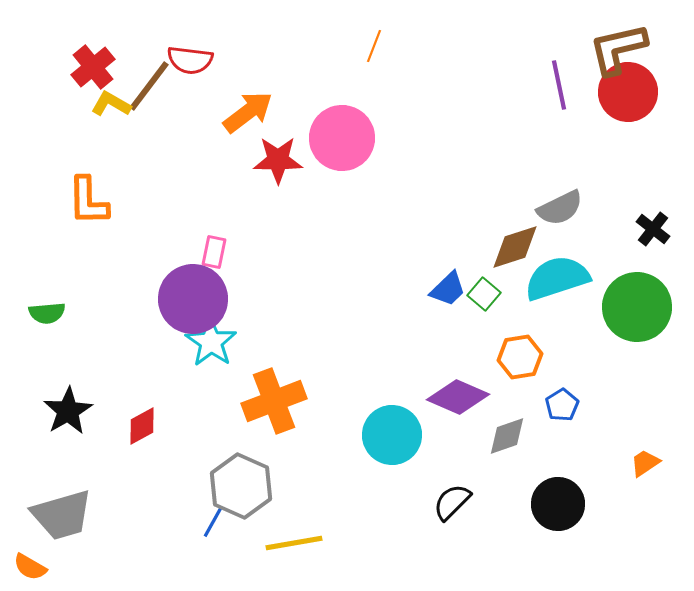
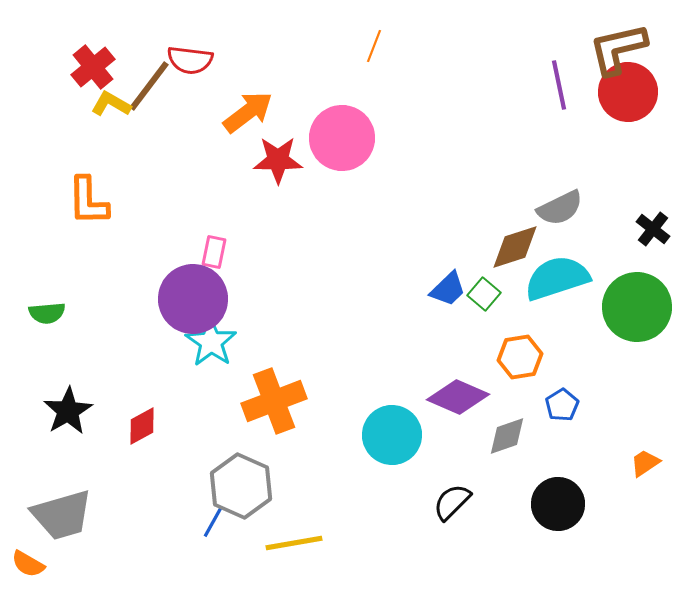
orange semicircle: moved 2 px left, 3 px up
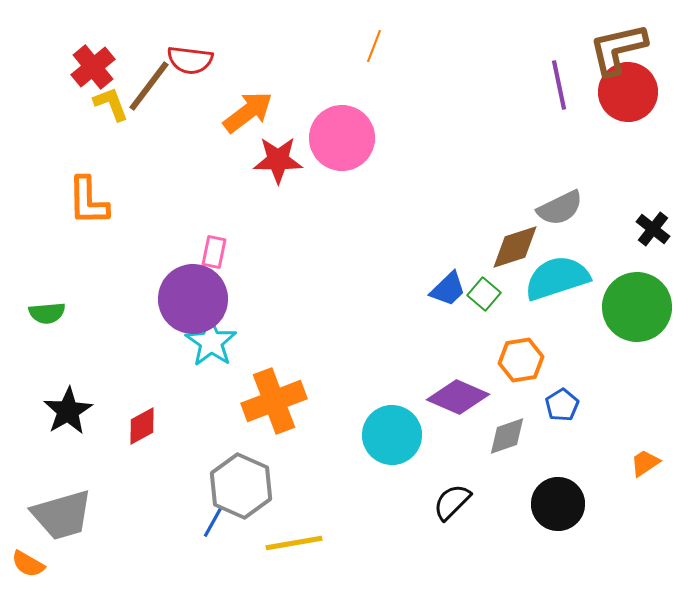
yellow L-shape: rotated 39 degrees clockwise
orange hexagon: moved 1 px right, 3 px down
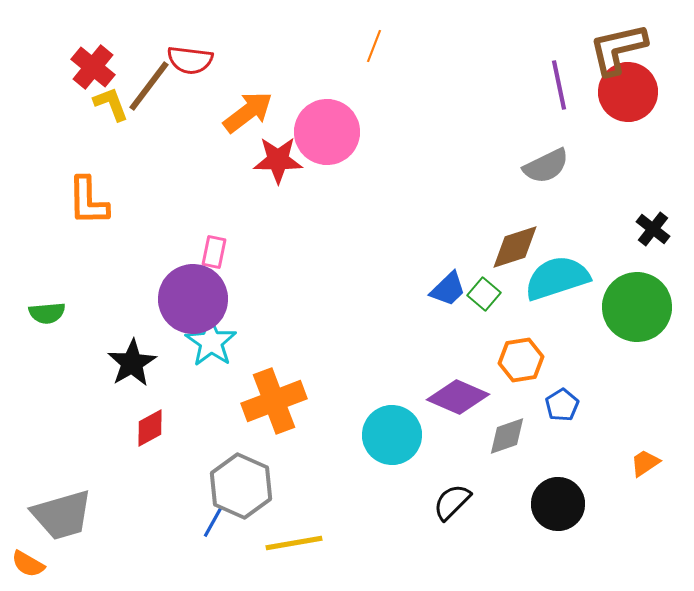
red cross: rotated 12 degrees counterclockwise
pink circle: moved 15 px left, 6 px up
gray semicircle: moved 14 px left, 42 px up
black star: moved 64 px right, 48 px up
red diamond: moved 8 px right, 2 px down
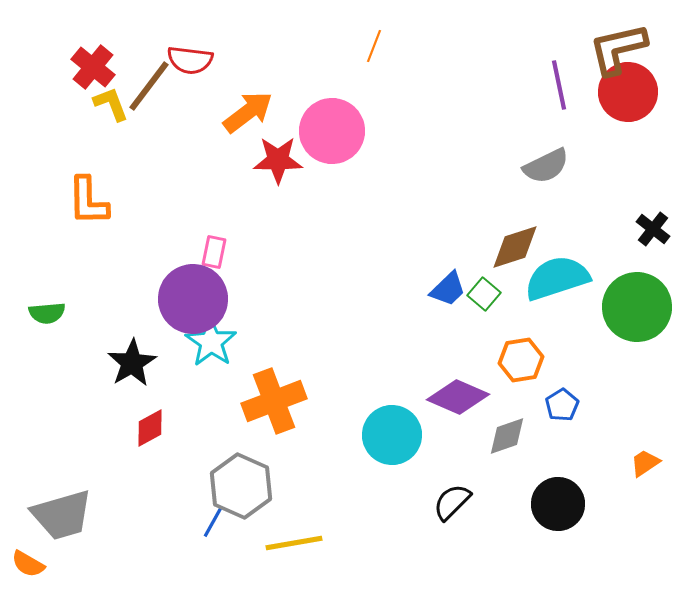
pink circle: moved 5 px right, 1 px up
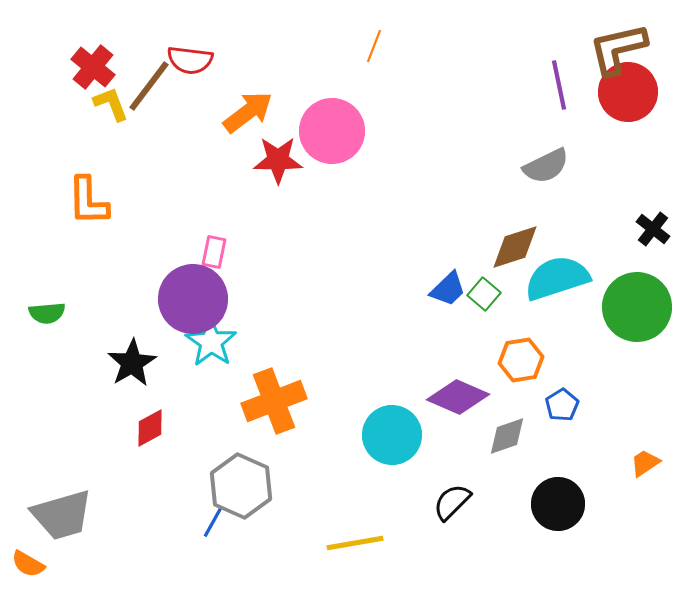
yellow line: moved 61 px right
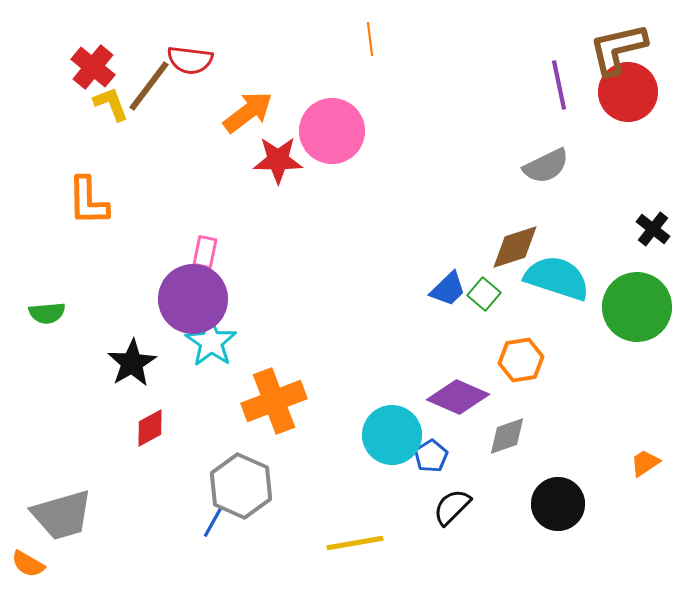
orange line: moved 4 px left, 7 px up; rotated 28 degrees counterclockwise
pink rectangle: moved 9 px left
cyan semicircle: rotated 36 degrees clockwise
blue pentagon: moved 131 px left, 51 px down
black semicircle: moved 5 px down
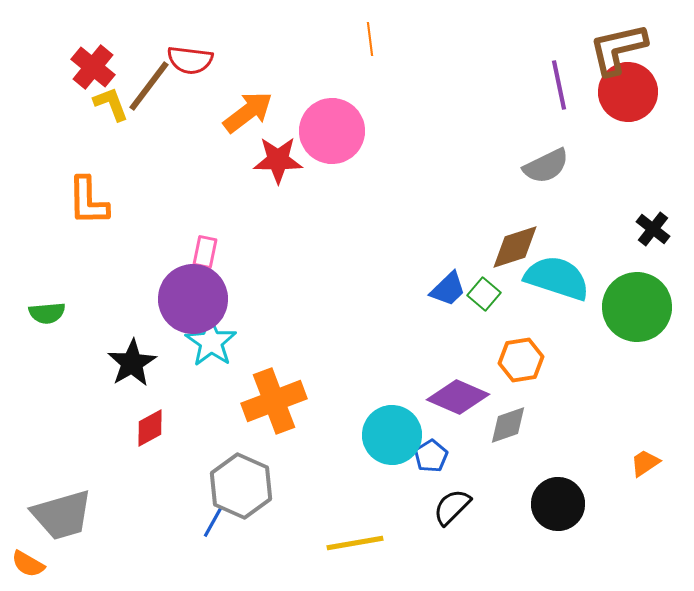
gray diamond: moved 1 px right, 11 px up
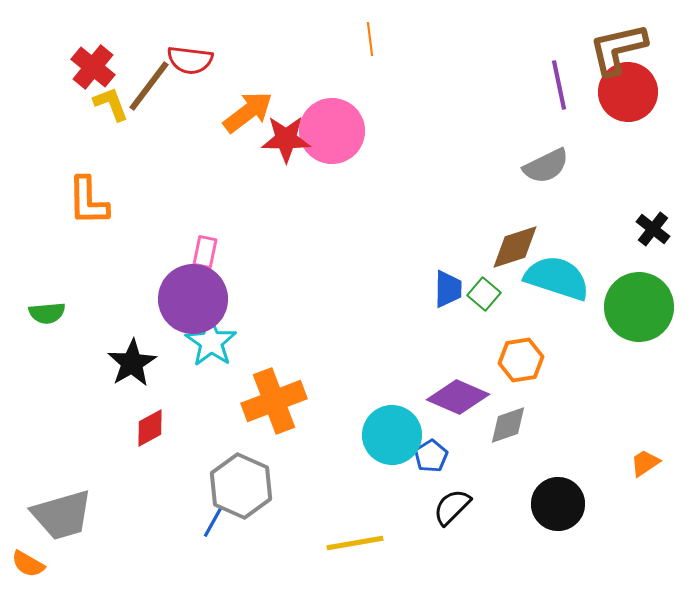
red star: moved 8 px right, 21 px up
blue trapezoid: rotated 45 degrees counterclockwise
green circle: moved 2 px right
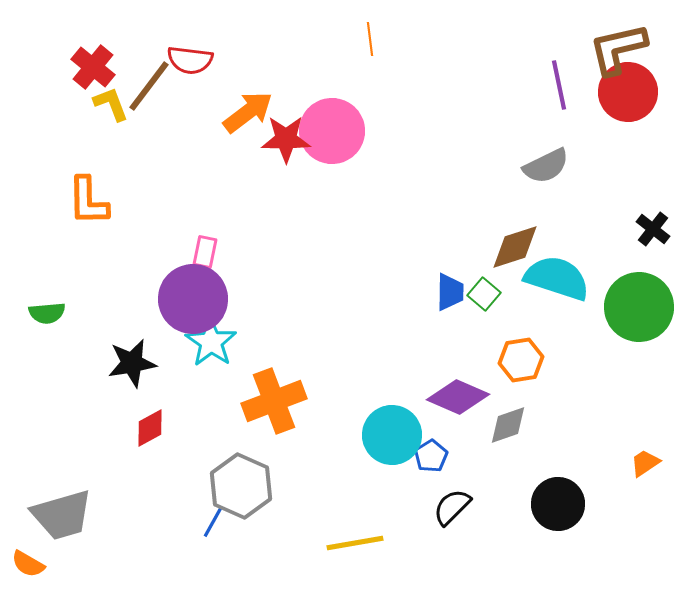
blue trapezoid: moved 2 px right, 3 px down
black star: rotated 21 degrees clockwise
